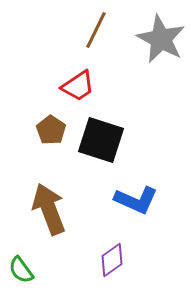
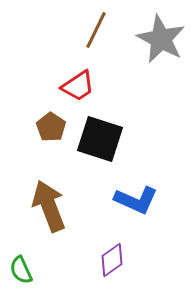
brown pentagon: moved 3 px up
black square: moved 1 px left, 1 px up
brown arrow: moved 3 px up
green semicircle: rotated 12 degrees clockwise
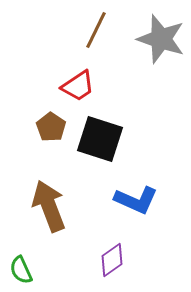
gray star: rotated 9 degrees counterclockwise
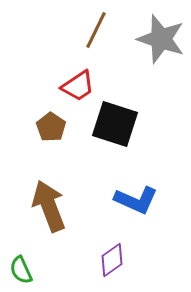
black square: moved 15 px right, 15 px up
